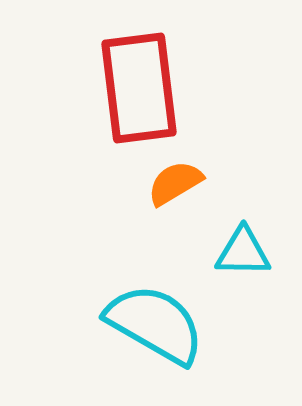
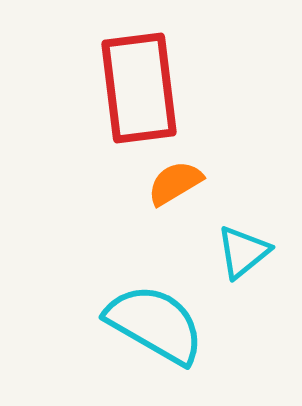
cyan triangle: rotated 40 degrees counterclockwise
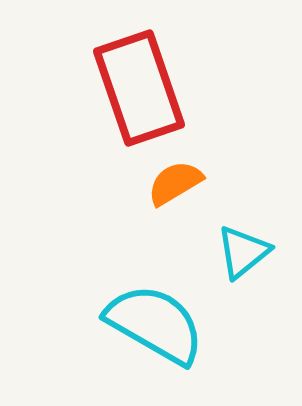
red rectangle: rotated 12 degrees counterclockwise
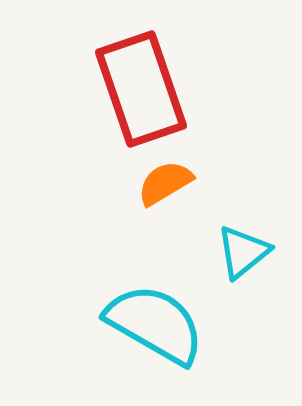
red rectangle: moved 2 px right, 1 px down
orange semicircle: moved 10 px left
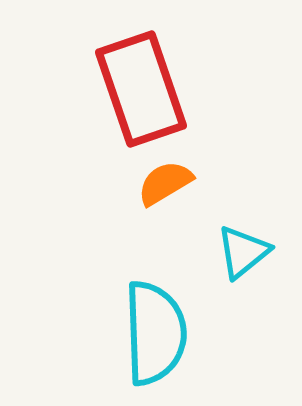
cyan semicircle: moved 9 px down; rotated 58 degrees clockwise
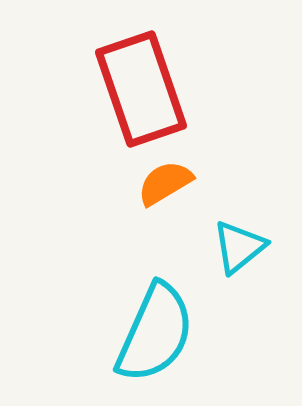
cyan triangle: moved 4 px left, 5 px up
cyan semicircle: rotated 26 degrees clockwise
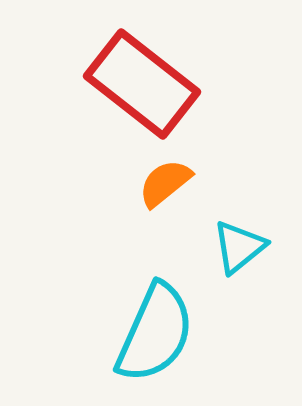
red rectangle: moved 1 px right, 5 px up; rotated 33 degrees counterclockwise
orange semicircle: rotated 8 degrees counterclockwise
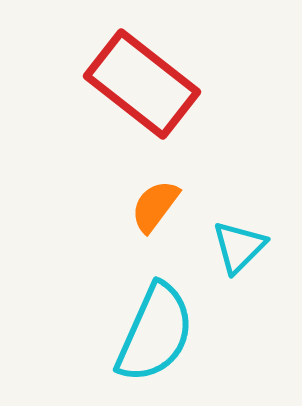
orange semicircle: moved 10 px left, 23 px down; rotated 14 degrees counterclockwise
cyan triangle: rotated 6 degrees counterclockwise
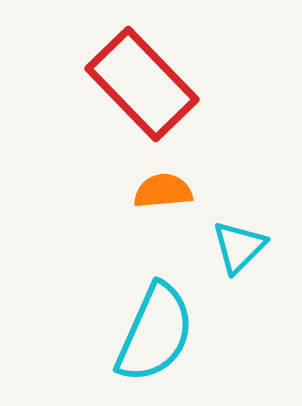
red rectangle: rotated 8 degrees clockwise
orange semicircle: moved 8 px right, 15 px up; rotated 48 degrees clockwise
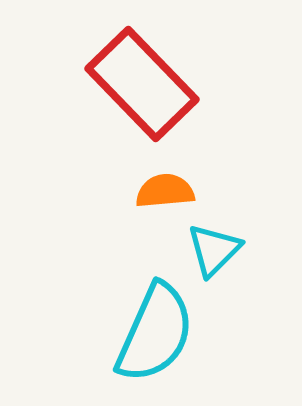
orange semicircle: moved 2 px right
cyan triangle: moved 25 px left, 3 px down
